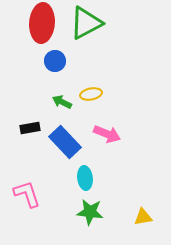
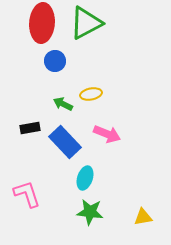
green arrow: moved 1 px right, 2 px down
cyan ellipse: rotated 25 degrees clockwise
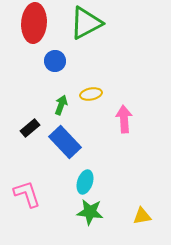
red ellipse: moved 8 px left
green arrow: moved 2 px left, 1 px down; rotated 84 degrees clockwise
black rectangle: rotated 30 degrees counterclockwise
pink arrow: moved 17 px right, 15 px up; rotated 116 degrees counterclockwise
cyan ellipse: moved 4 px down
yellow triangle: moved 1 px left, 1 px up
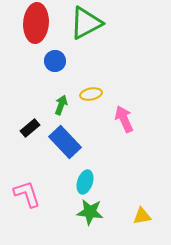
red ellipse: moved 2 px right
pink arrow: rotated 20 degrees counterclockwise
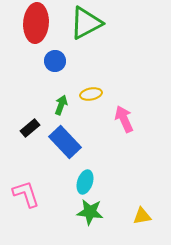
pink L-shape: moved 1 px left
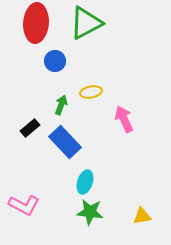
yellow ellipse: moved 2 px up
pink L-shape: moved 2 px left, 11 px down; rotated 136 degrees clockwise
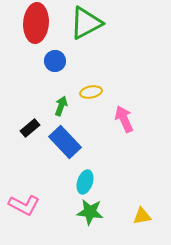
green arrow: moved 1 px down
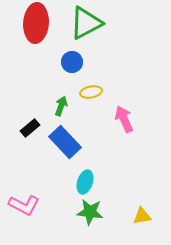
blue circle: moved 17 px right, 1 px down
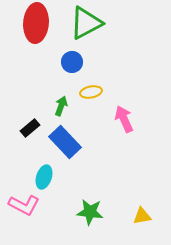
cyan ellipse: moved 41 px left, 5 px up
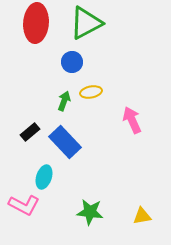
green arrow: moved 3 px right, 5 px up
pink arrow: moved 8 px right, 1 px down
black rectangle: moved 4 px down
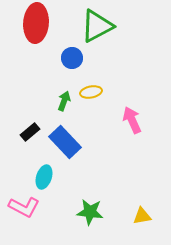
green triangle: moved 11 px right, 3 px down
blue circle: moved 4 px up
pink L-shape: moved 2 px down
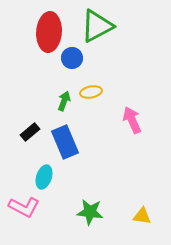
red ellipse: moved 13 px right, 9 px down
blue rectangle: rotated 20 degrees clockwise
yellow triangle: rotated 18 degrees clockwise
